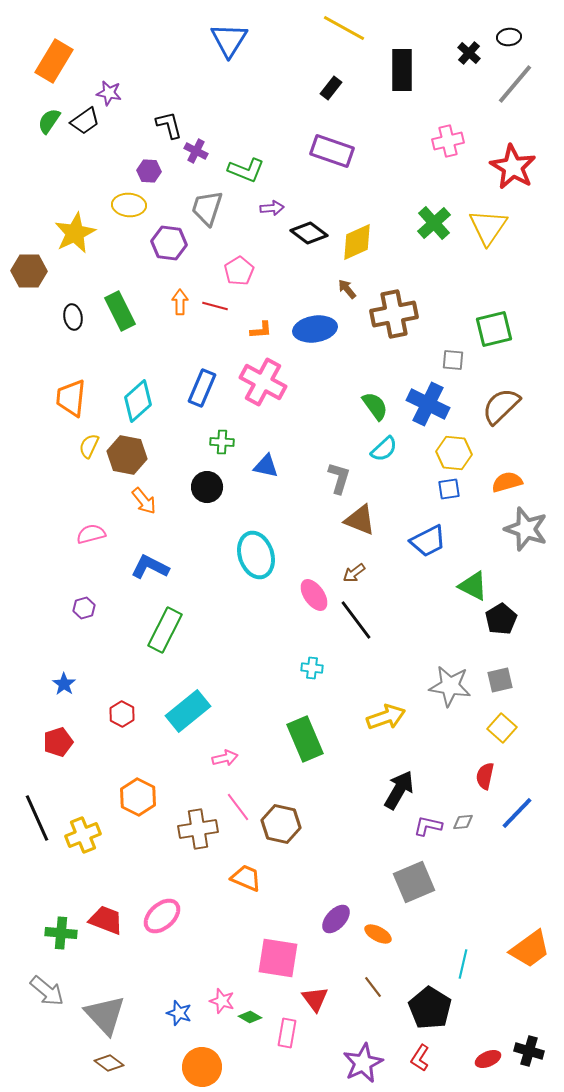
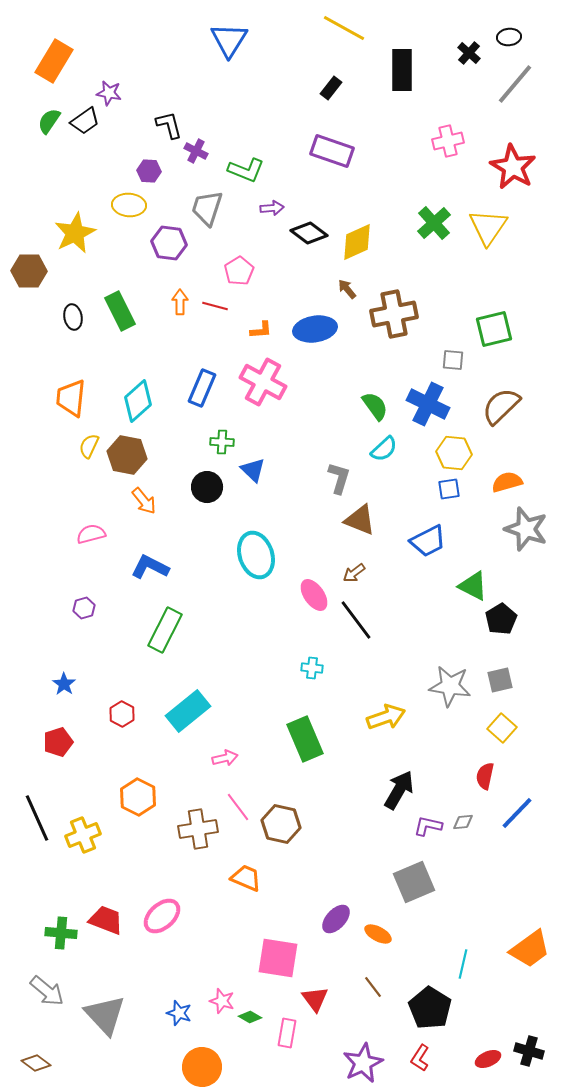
blue triangle at (266, 466): moved 13 px left, 4 px down; rotated 32 degrees clockwise
brown diamond at (109, 1063): moved 73 px left
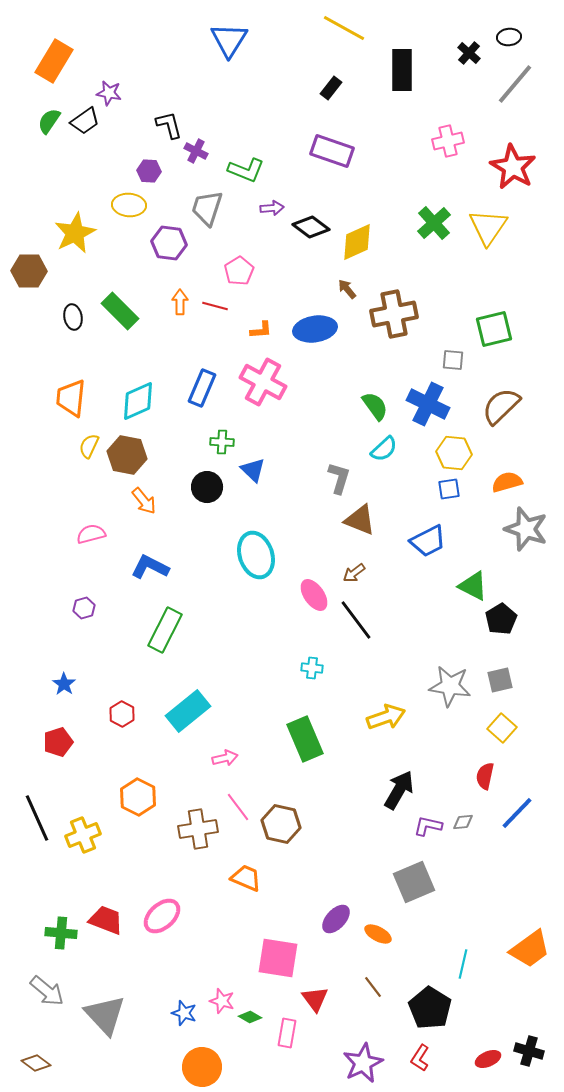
black diamond at (309, 233): moved 2 px right, 6 px up
green rectangle at (120, 311): rotated 18 degrees counterclockwise
cyan diamond at (138, 401): rotated 18 degrees clockwise
blue star at (179, 1013): moved 5 px right
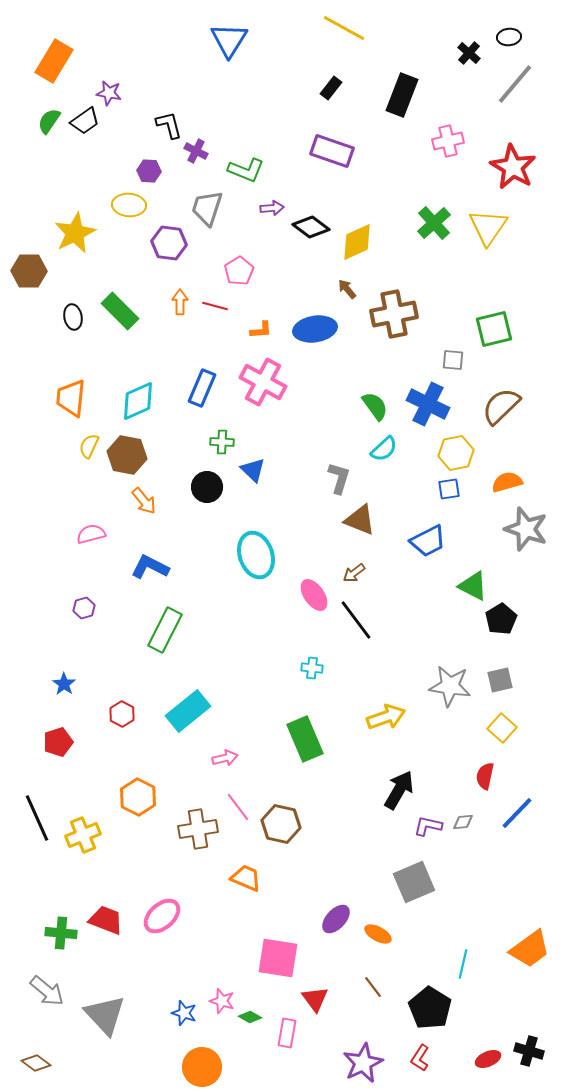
black rectangle at (402, 70): moved 25 px down; rotated 21 degrees clockwise
yellow hexagon at (454, 453): moved 2 px right; rotated 16 degrees counterclockwise
